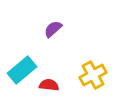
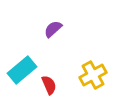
red semicircle: rotated 60 degrees clockwise
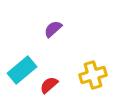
yellow cross: rotated 12 degrees clockwise
red semicircle: rotated 108 degrees counterclockwise
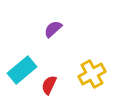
yellow cross: moved 1 px left, 1 px up; rotated 12 degrees counterclockwise
red semicircle: rotated 24 degrees counterclockwise
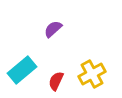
red semicircle: moved 7 px right, 4 px up
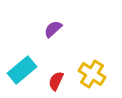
yellow cross: rotated 28 degrees counterclockwise
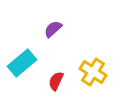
cyan rectangle: moved 7 px up
yellow cross: moved 1 px right, 2 px up
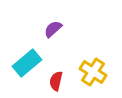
cyan rectangle: moved 5 px right
red semicircle: rotated 12 degrees counterclockwise
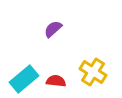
cyan rectangle: moved 3 px left, 16 px down
red semicircle: rotated 84 degrees clockwise
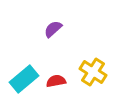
red semicircle: rotated 18 degrees counterclockwise
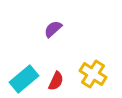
yellow cross: moved 2 px down
red semicircle: rotated 126 degrees clockwise
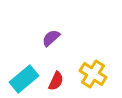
purple semicircle: moved 2 px left, 9 px down
